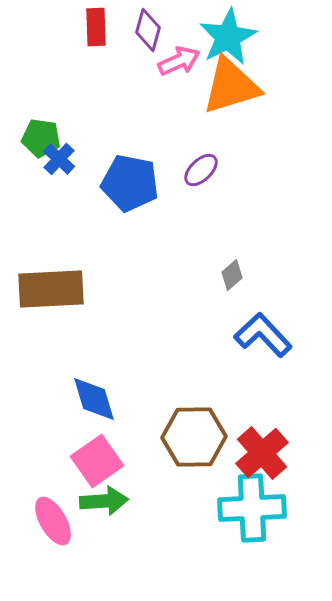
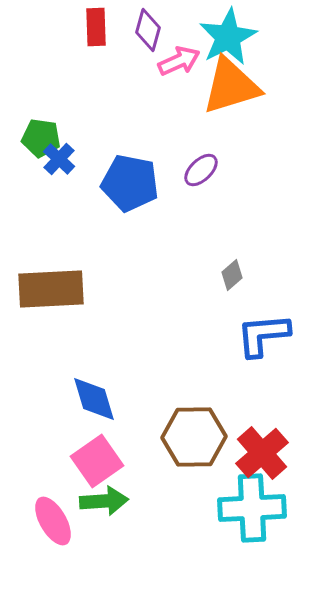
blue L-shape: rotated 52 degrees counterclockwise
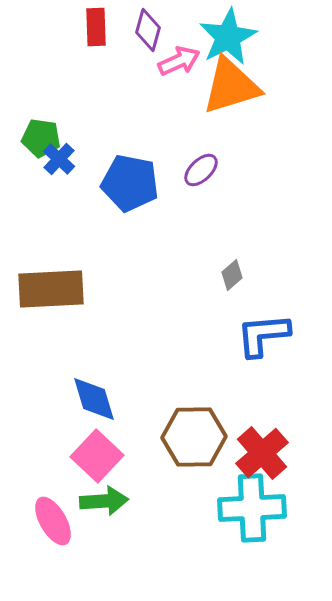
pink square: moved 5 px up; rotated 12 degrees counterclockwise
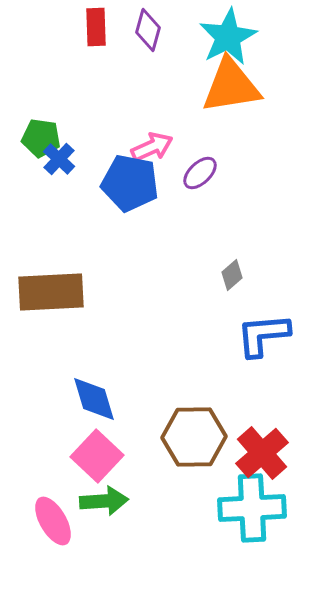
pink arrow: moved 27 px left, 86 px down
orange triangle: rotated 8 degrees clockwise
purple ellipse: moved 1 px left, 3 px down
brown rectangle: moved 3 px down
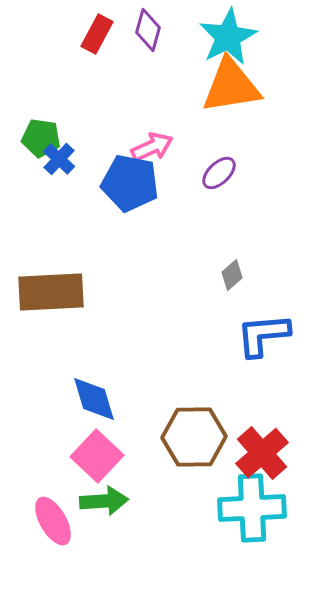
red rectangle: moved 1 px right, 7 px down; rotated 30 degrees clockwise
purple ellipse: moved 19 px right
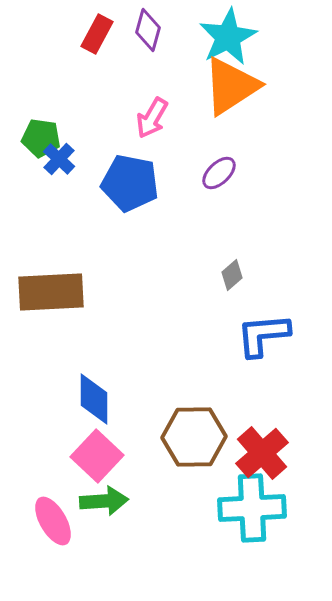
orange triangle: rotated 24 degrees counterclockwise
pink arrow: moved 29 px up; rotated 144 degrees clockwise
blue diamond: rotated 16 degrees clockwise
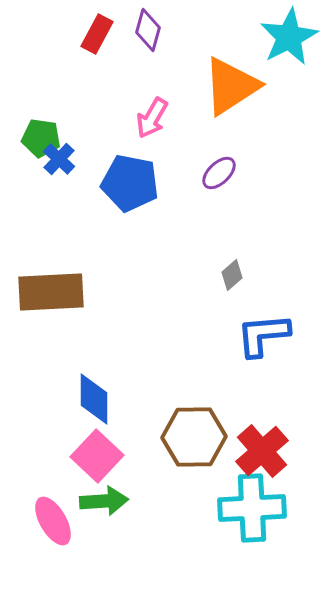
cyan star: moved 61 px right
red cross: moved 2 px up
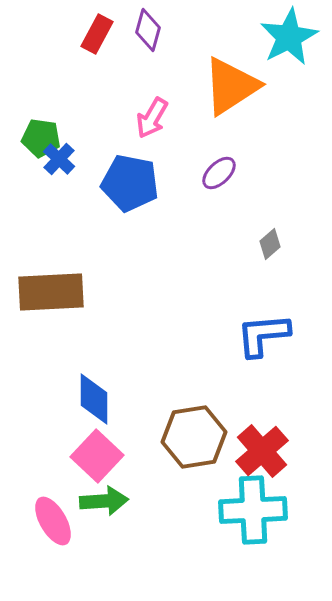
gray diamond: moved 38 px right, 31 px up
brown hexagon: rotated 8 degrees counterclockwise
cyan cross: moved 1 px right, 2 px down
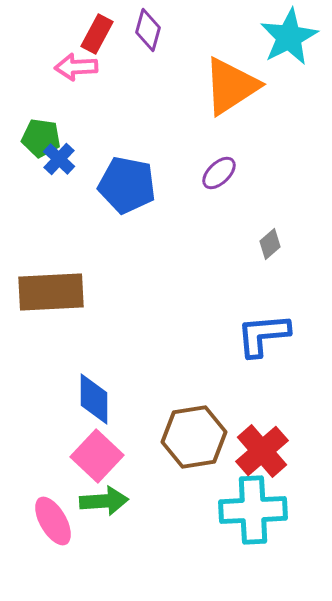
pink arrow: moved 76 px left, 51 px up; rotated 57 degrees clockwise
blue pentagon: moved 3 px left, 2 px down
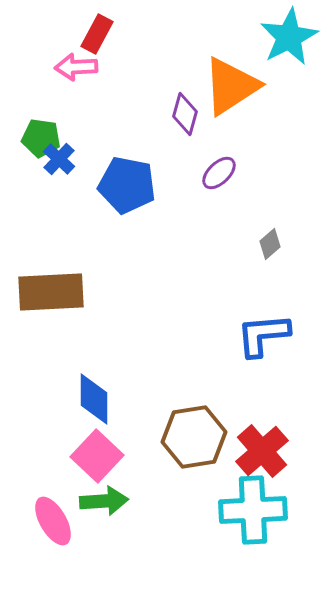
purple diamond: moved 37 px right, 84 px down
